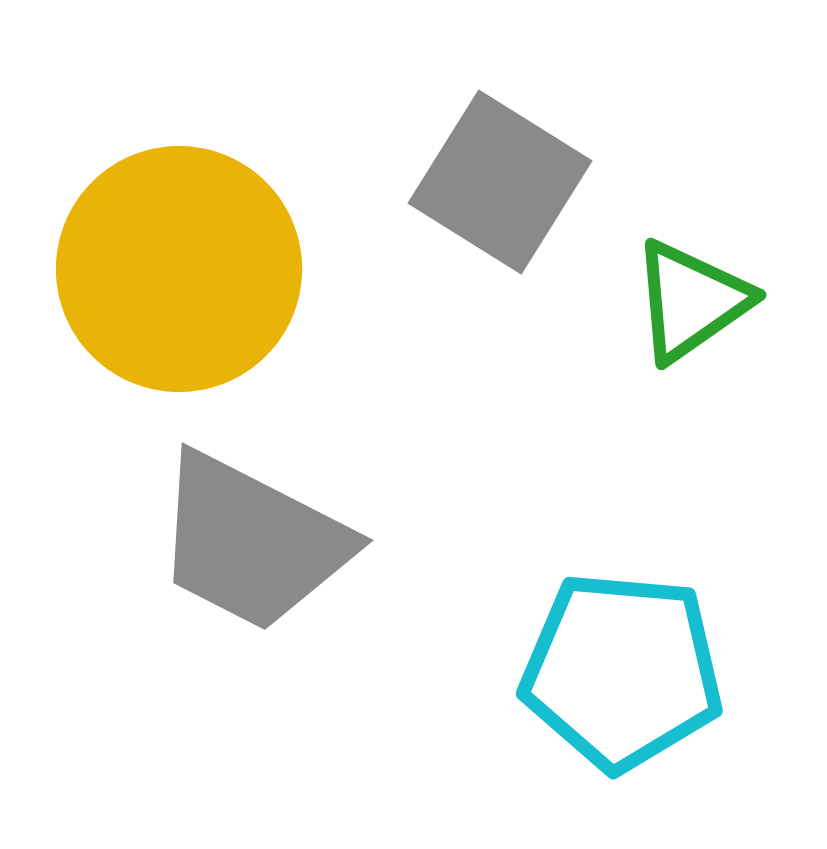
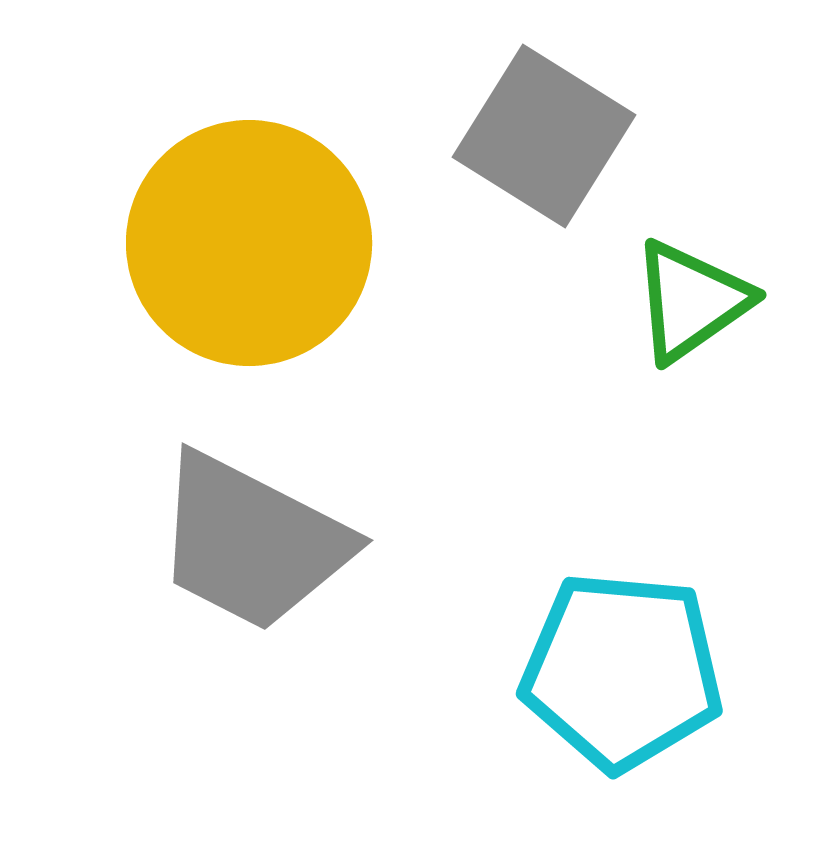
gray square: moved 44 px right, 46 px up
yellow circle: moved 70 px right, 26 px up
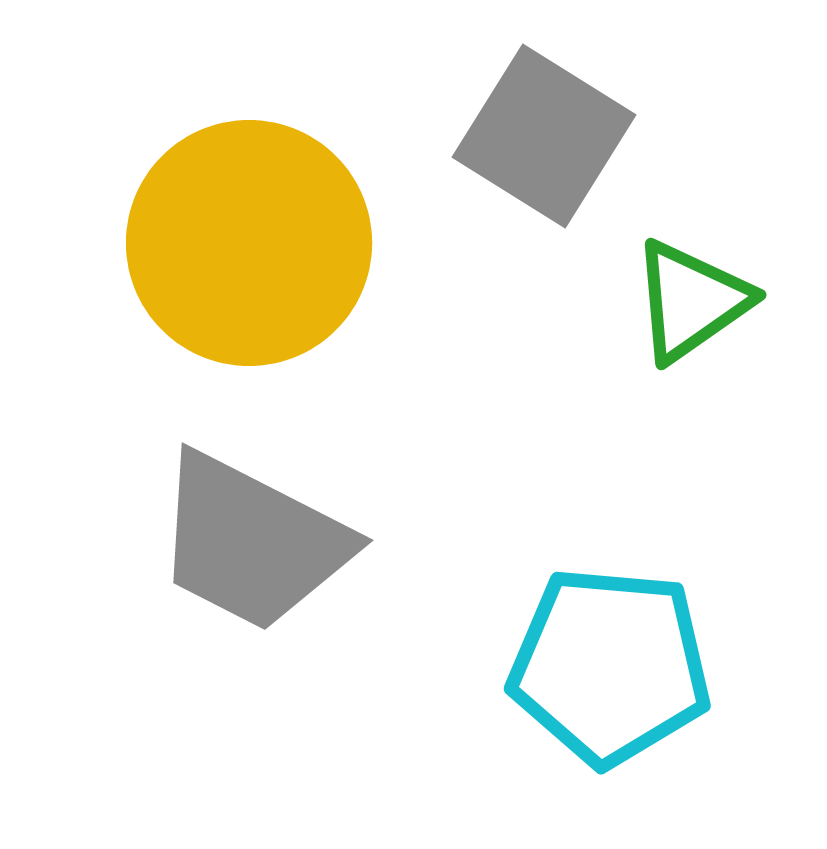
cyan pentagon: moved 12 px left, 5 px up
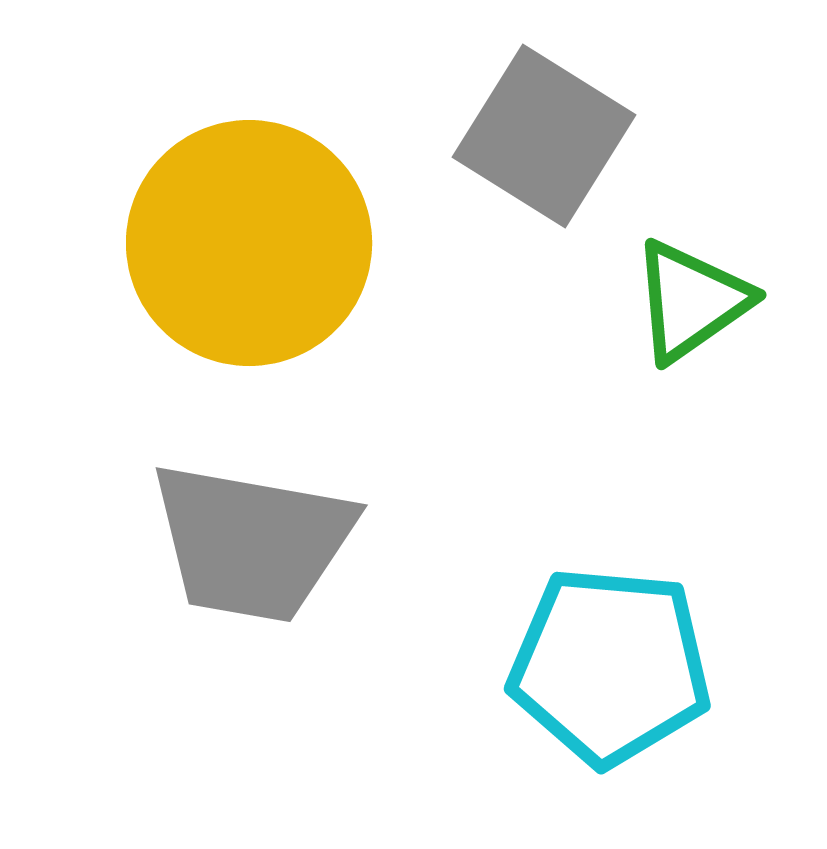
gray trapezoid: rotated 17 degrees counterclockwise
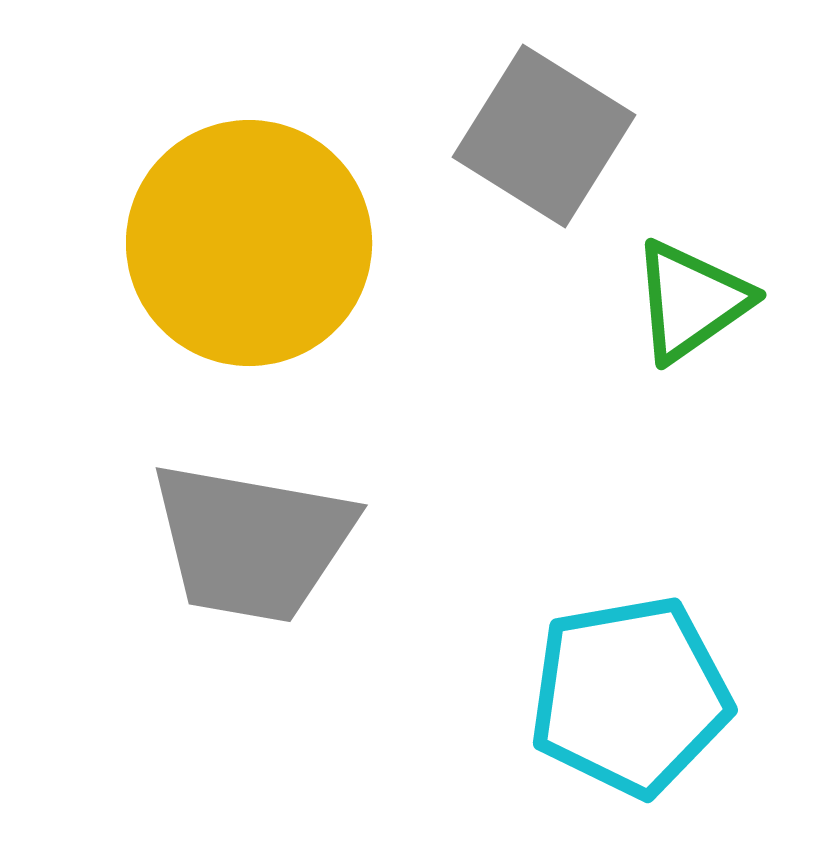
cyan pentagon: moved 20 px right, 30 px down; rotated 15 degrees counterclockwise
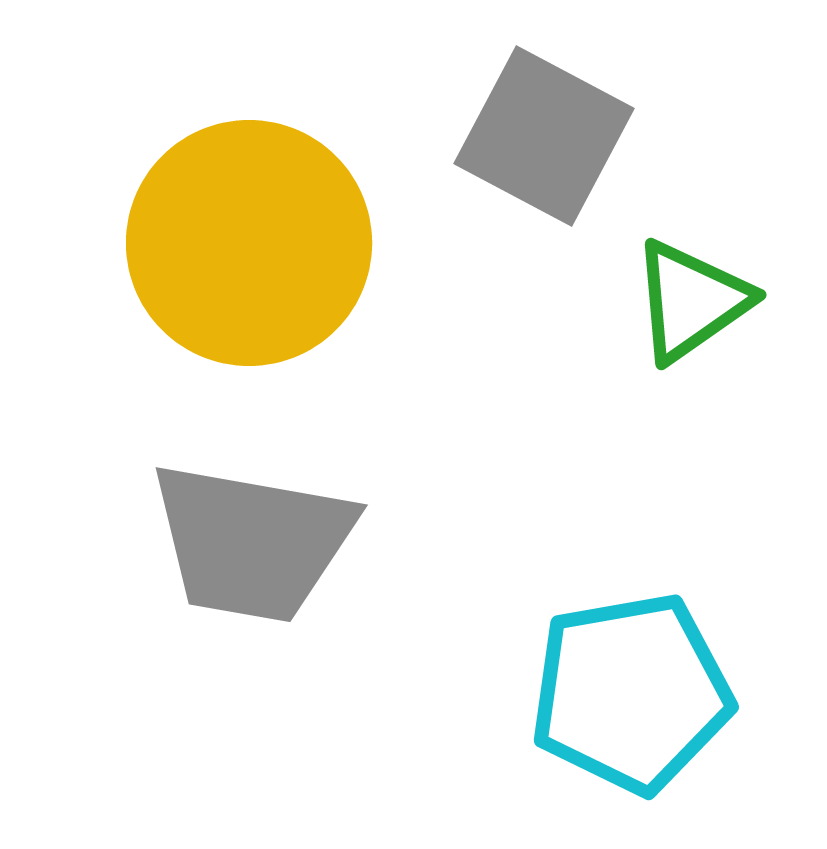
gray square: rotated 4 degrees counterclockwise
cyan pentagon: moved 1 px right, 3 px up
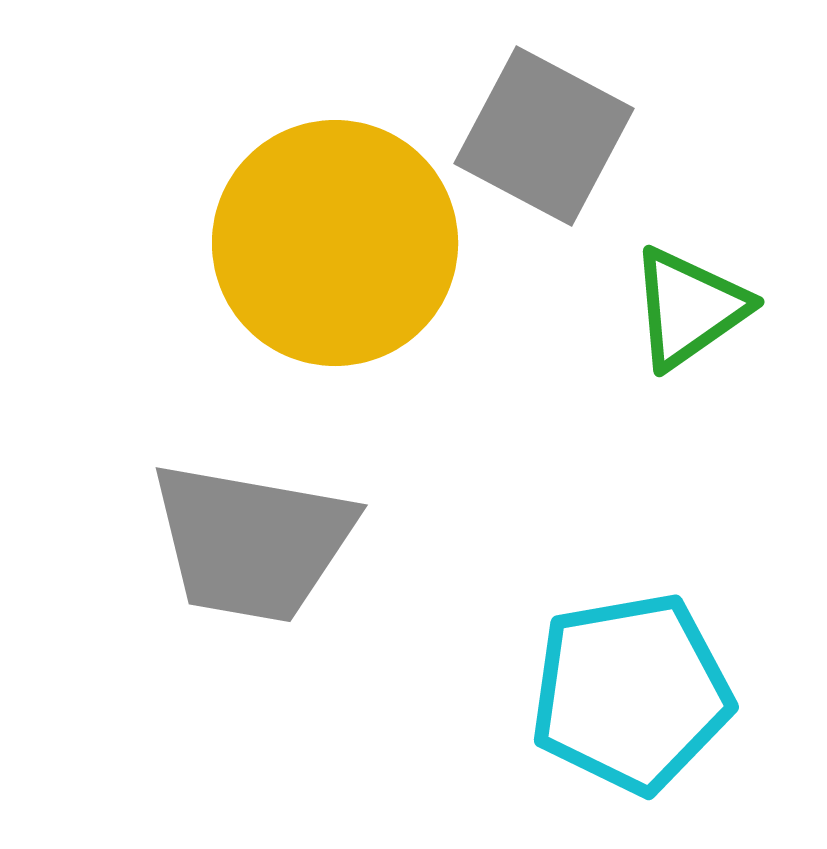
yellow circle: moved 86 px right
green triangle: moved 2 px left, 7 px down
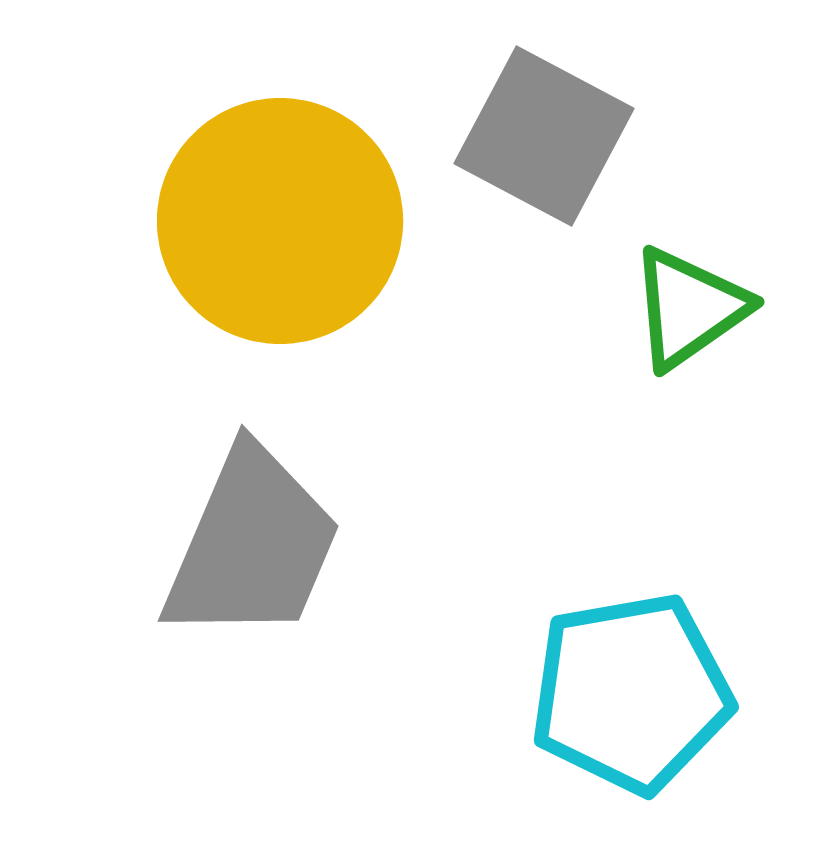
yellow circle: moved 55 px left, 22 px up
gray trapezoid: moved 3 px down; rotated 77 degrees counterclockwise
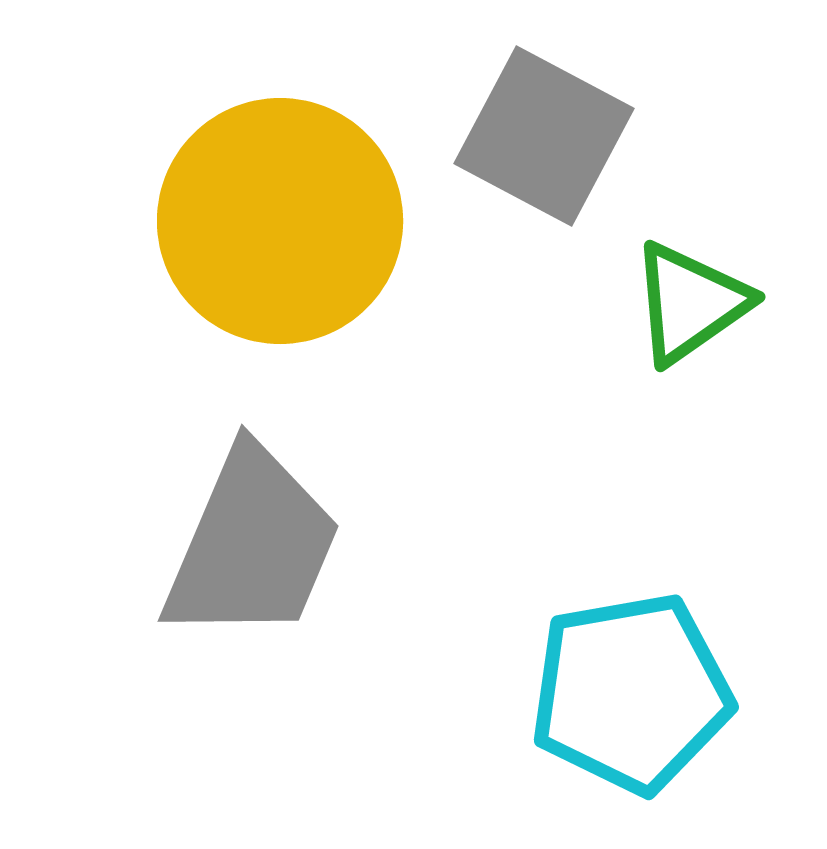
green triangle: moved 1 px right, 5 px up
